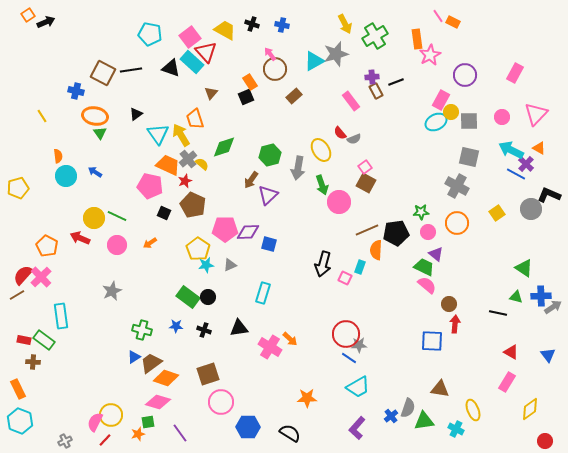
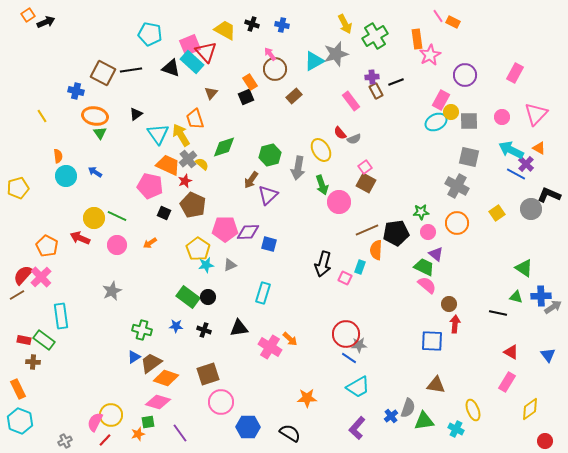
pink square at (190, 37): moved 8 px down; rotated 15 degrees clockwise
brown triangle at (440, 389): moved 4 px left, 4 px up
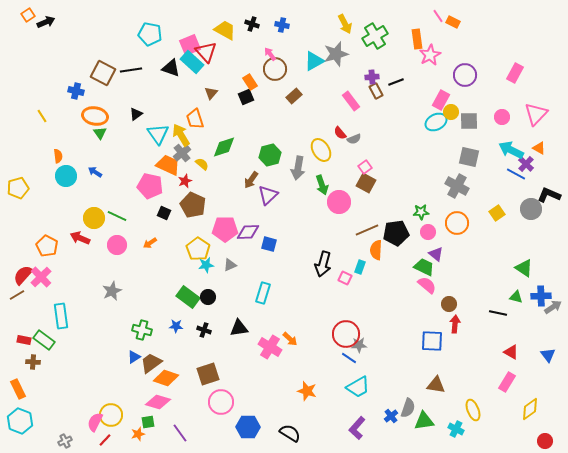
gray cross at (188, 159): moved 6 px left, 6 px up
orange star at (307, 398): moved 7 px up; rotated 18 degrees clockwise
